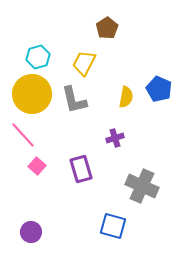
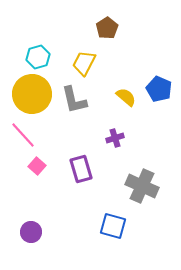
yellow semicircle: rotated 60 degrees counterclockwise
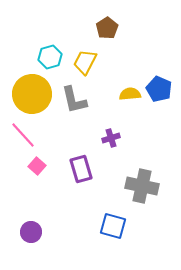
cyan hexagon: moved 12 px right
yellow trapezoid: moved 1 px right, 1 px up
yellow semicircle: moved 4 px right, 3 px up; rotated 45 degrees counterclockwise
purple cross: moved 4 px left
gray cross: rotated 12 degrees counterclockwise
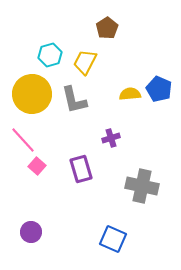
cyan hexagon: moved 2 px up
pink line: moved 5 px down
blue square: moved 13 px down; rotated 8 degrees clockwise
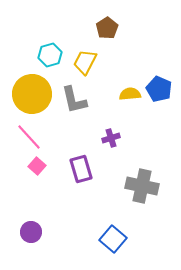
pink line: moved 6 px right, 3 px up
blue square: rotated 16 degrees clockwise
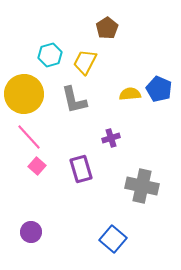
yellow circle: moved 8 px left
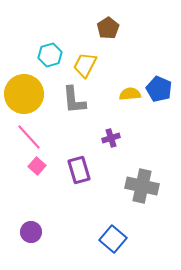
brown pentagon: moved 1 px right
yellow trapezoid: moved 3 px down
gray L-shape: rotated 8 degrees clockwise
purple rectangle: moved 2 px left, 1 px down
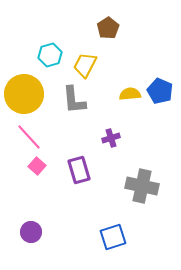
blue pentagon: moved 1 px right, 2 px down
blue square: moved 2 px up; rotated 32 degrees clockwise
